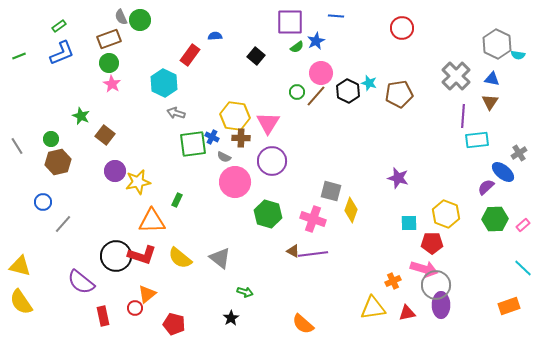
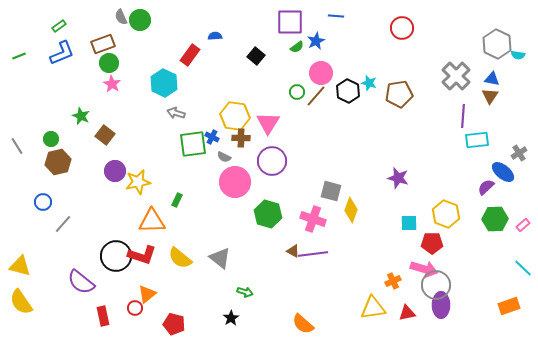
brown rectangle at (109, 39): moved 6 px left, 5 px down
brown triangle at (490, 102): moved 6 px up
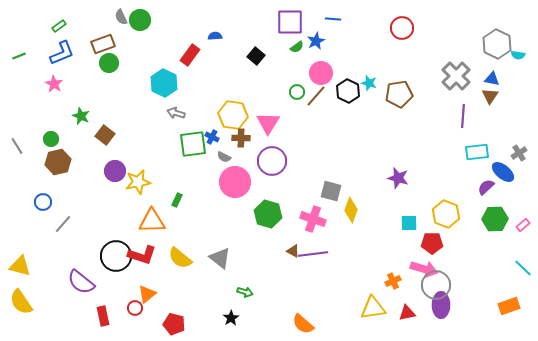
blue line at (336, 16): moved 3 px left, 3 px down
pink star at (112, 84): moved 58 px left
yellow hexagon at (235, 116): moved 2 px left, 1 px up
cyan rectangle at (477, 140): moved 12 px down
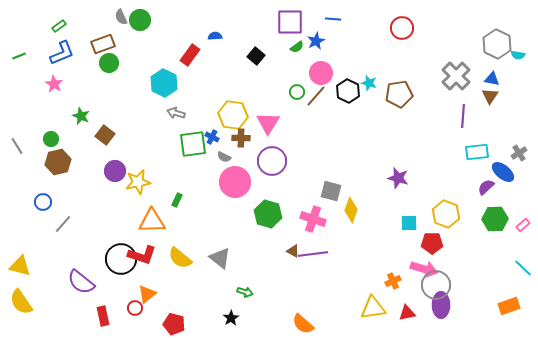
black circle at (116, 256): moved 5 px right, 3 px down
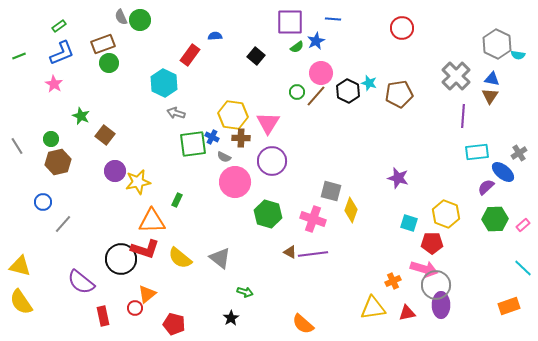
cyan square at (409, 223): rotated 18 degrees clockwise
brown triangle at (293, 251): moved 3 px left, 1 px down
red L-shape at (142, 255): moved 3 px right, 6 px up
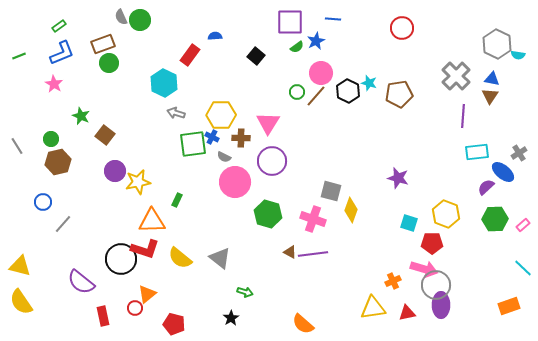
yellow hexagon at (233, 115): moved 12 px left; rotated 8 degrees counterclockwise
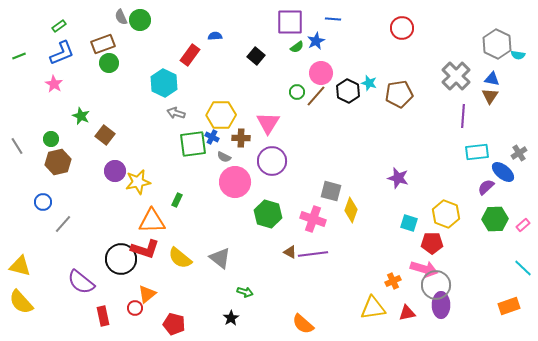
yellow semicircle at (21, 302): rotated 8 degrees counterclockwise
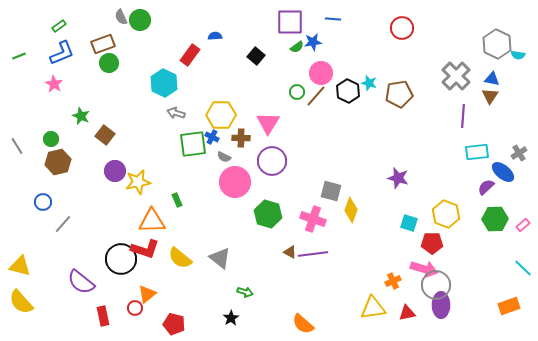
blue star at (316, 41): moved 3 px left, 1 px down; rotated 18 degrees clockwise
green rectangle at (177, 200): rotated 48 degrees counterclockwise
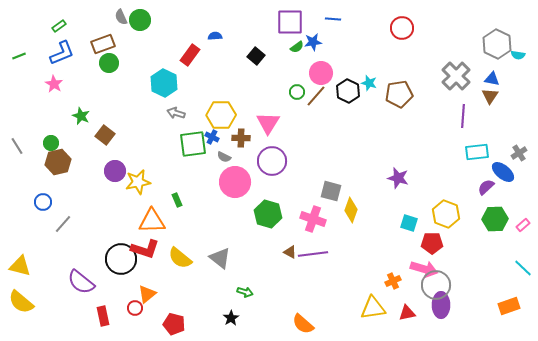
green circle at (51, 139): moved 4 px down
yellow semicircle at (21, 302): rotated 8 degrees counterclockwise
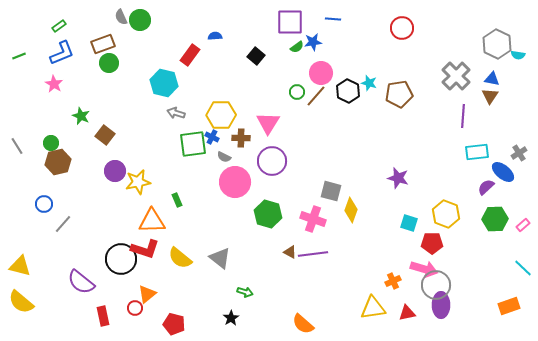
cyan hexagon at (164, 83): rotated 12 degrees counterclockwise
blue circle at (43, 202): moved 1 px right, 2 px down
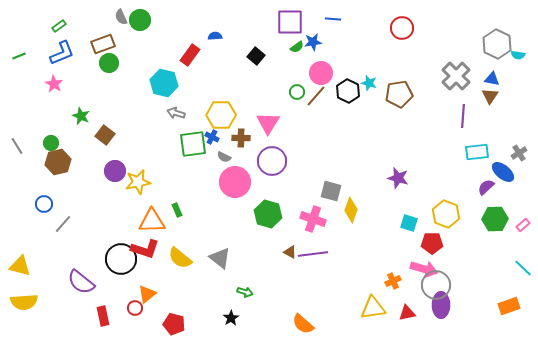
green rectangle at (177, 200): moved 10 px down
yellow semicircle at (21, 302): moved 3 px right; rotated 44 degrees counterclockwise
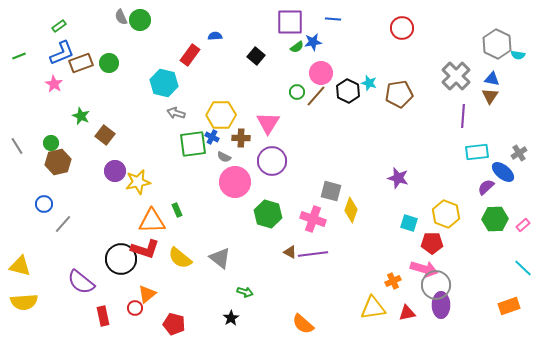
brown rectangle at (103, 44): moved 22 px left, 19 px down
